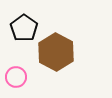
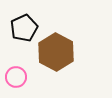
black pentagon: rotated 12 degrees clockwise
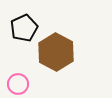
pink circle: moved 2 px right, 7 px down
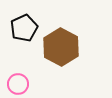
brown hexagon: moved 5 px right, 5 px up
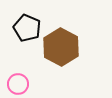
black pentagon: moved 3 px right; rotated 24 degrees counterclockwise
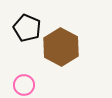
pink circle: moved 6 px right, 1 px down
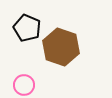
brown hexagon: rotated 9 degrees counterclockwise
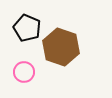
pink circle: moved 13 px up
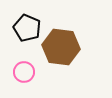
brown hexagon: rotated 12 degrees counterclockwise
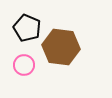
pink circle: moved 7 px up
